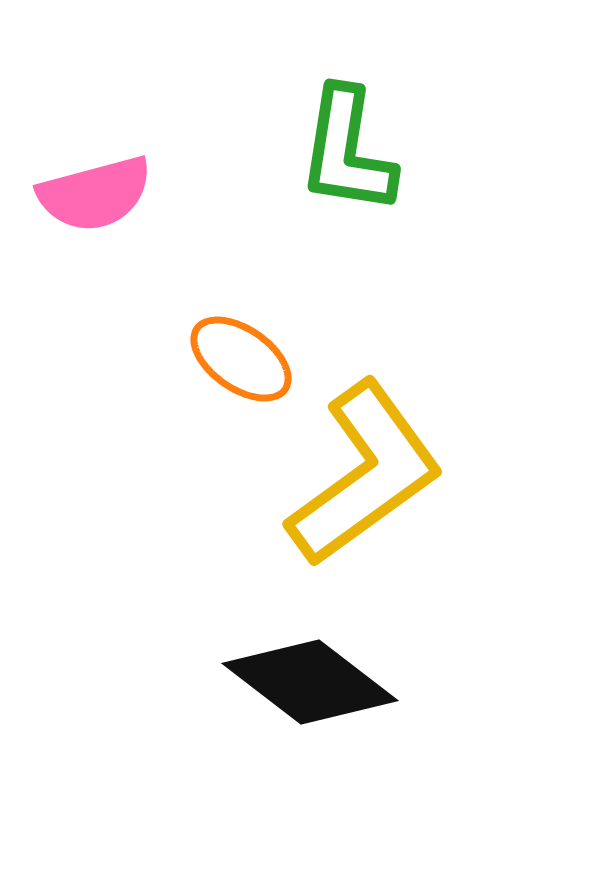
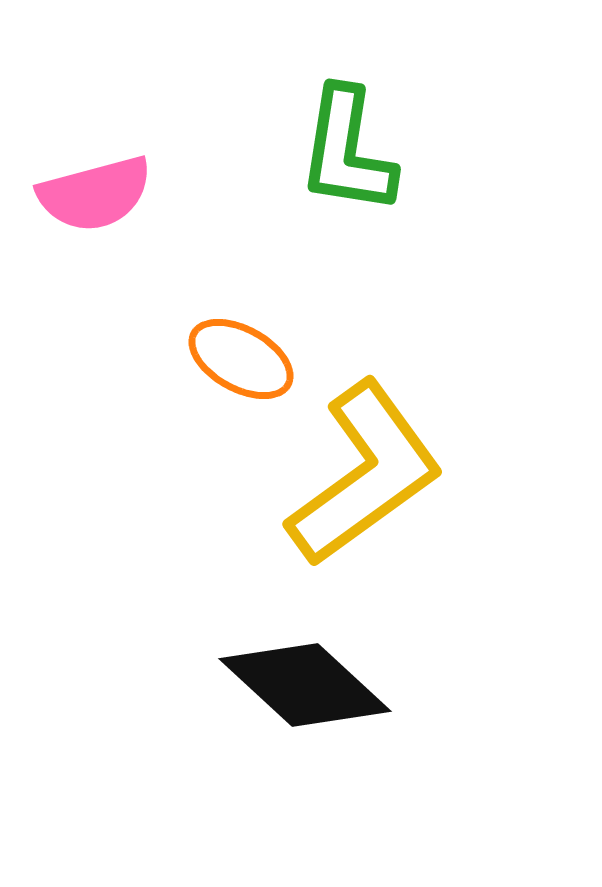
orange ellipse: rotated 6 degrees counterclockwise
black diamond: moved 5 px left, 3 px down; rotated 5 degrees clockwise
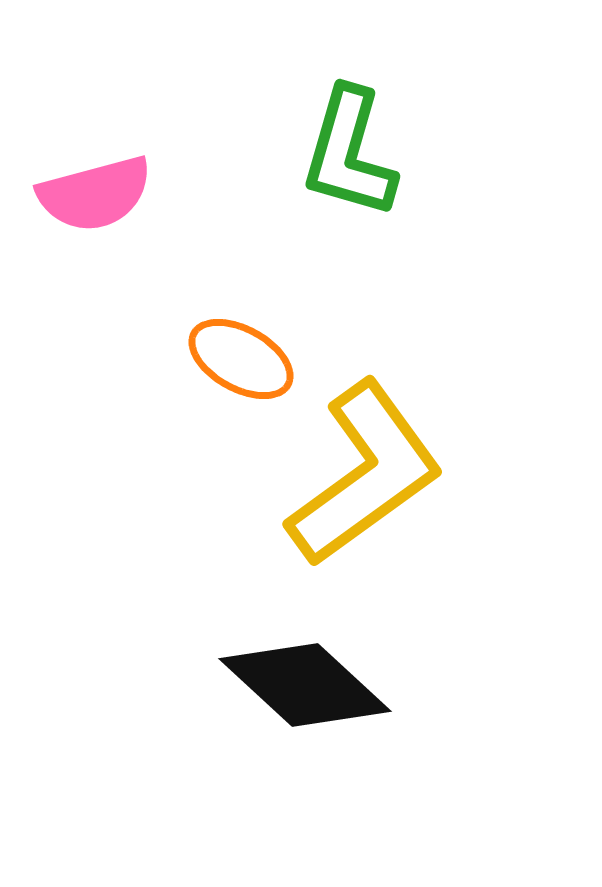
green L-shape: moved 2 px right, 2 px down; rotated 7 degrees clockwise
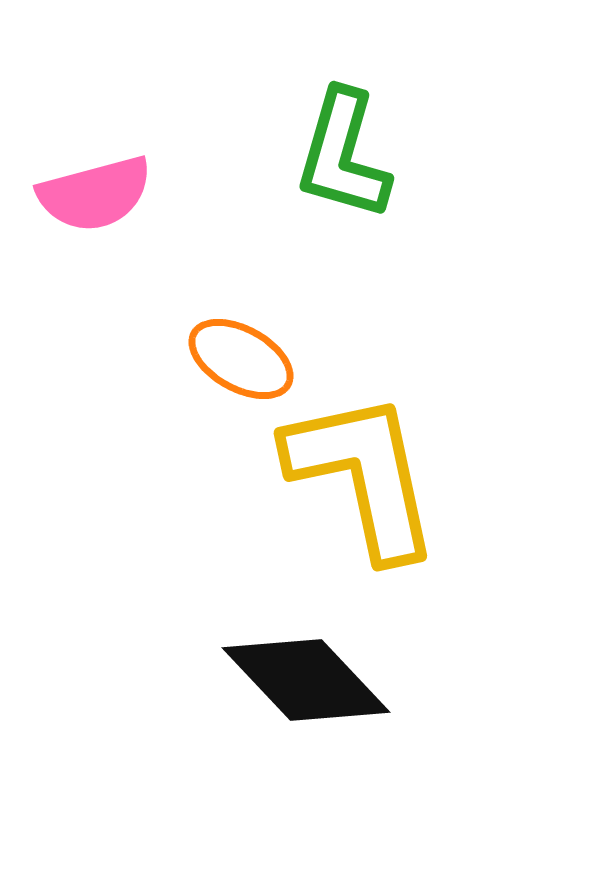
green L-shape: moved 6 px left, 2 px down
yellow L-shape: moved 2 px left, 1 px down; rotated 66 degrees counterclockwise
black diamond: moved 1 px right, 5 px up; rotated 4 degrees clockwise
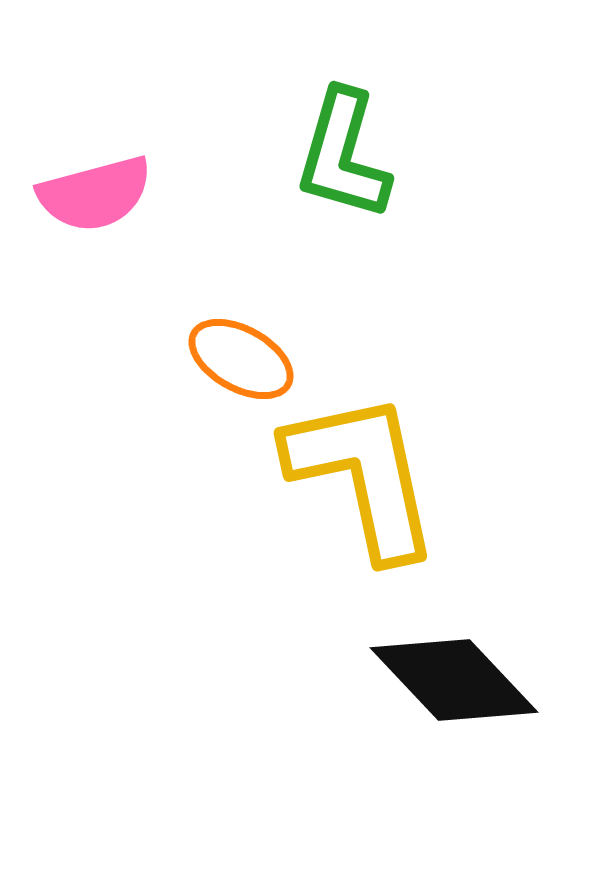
black diamond: moved 148 px right
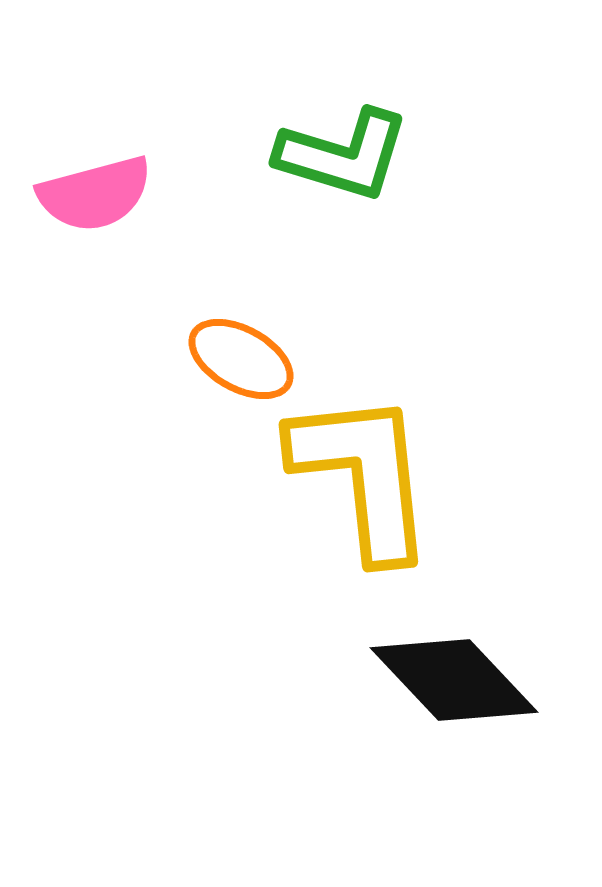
green L-shape: rotated 89 degrees counterclockwise
yellow L-shape: rotated 6 degrees clockwise
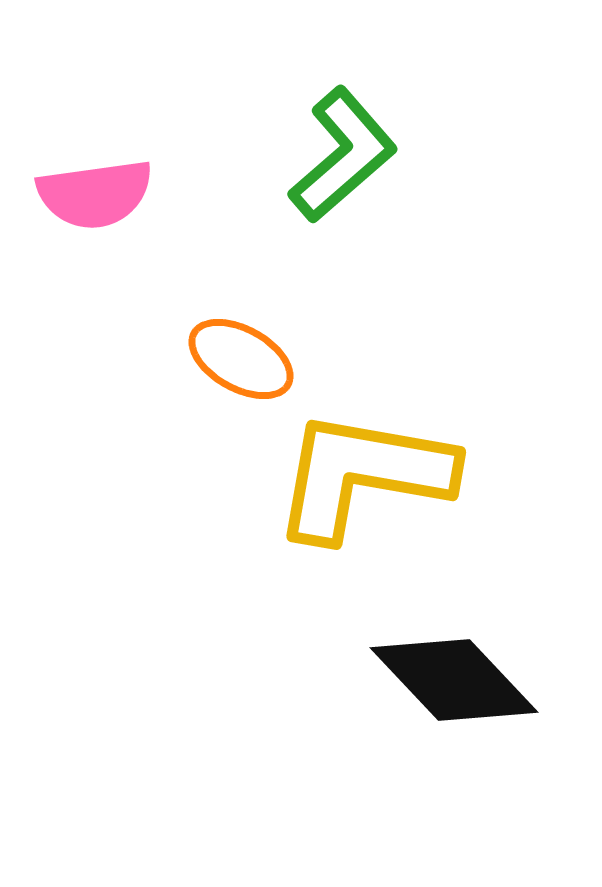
green L-shape: rotated 58 degrees counterclockwise
pink semicircle: rotated 7 degrees clockwise
yellow L-shape: rotated 74 degrees counterclockwise
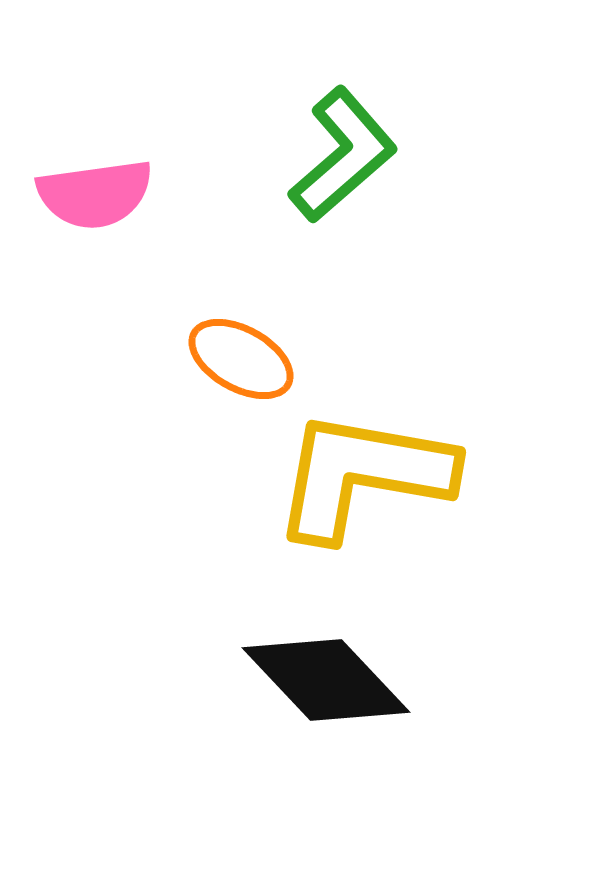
black diamond: moved 128 px left
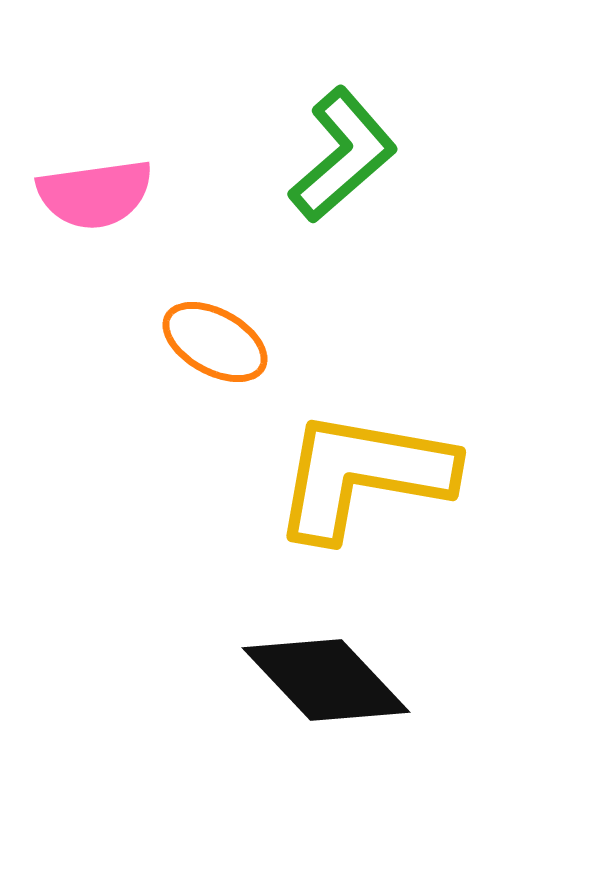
orange ellipse: moved 26 px left, 17 px up
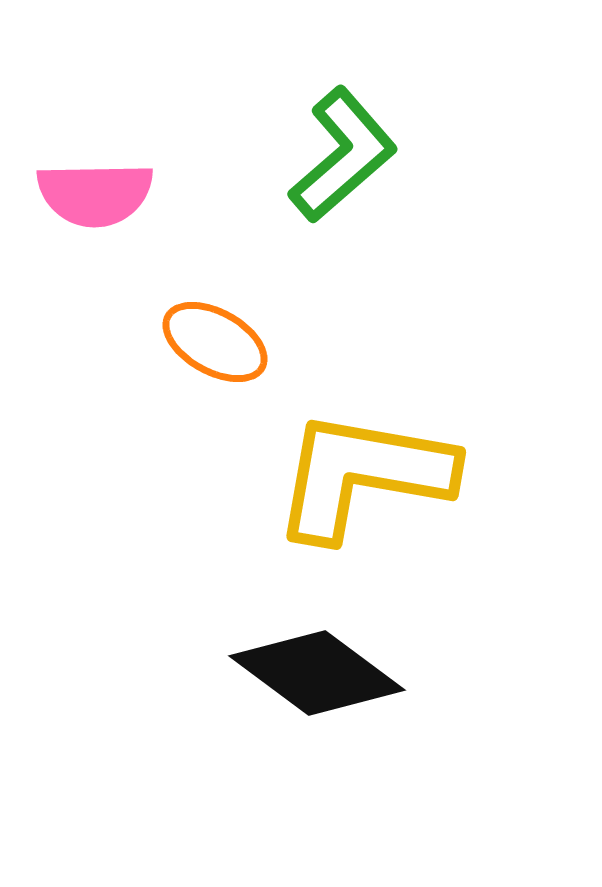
pink semicircle: rotated 7 degrees clockwise
black diamond: moved 9 px left, 7 px up; rotated 10 degrees counterclockwise
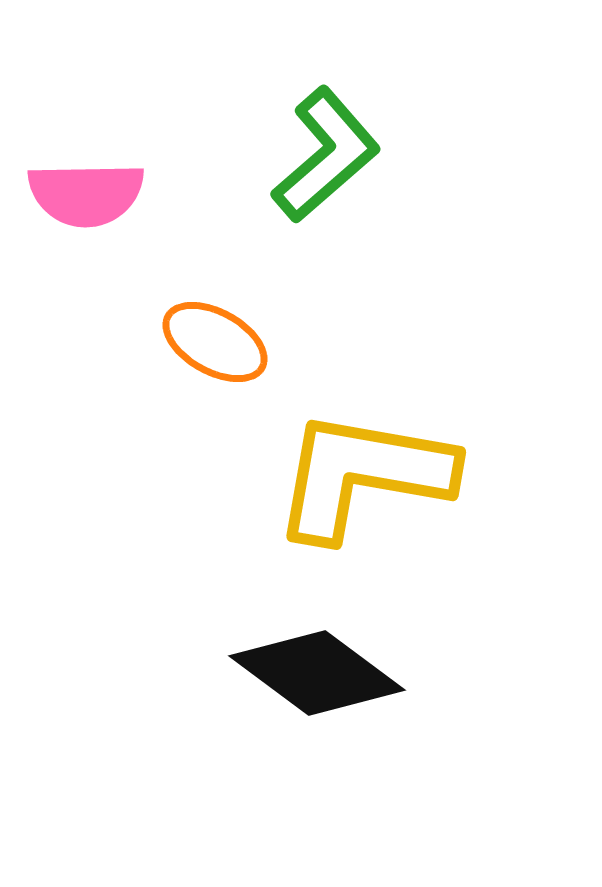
green L-shape: moved 17 px left
pink semicircle: moved 9 px left
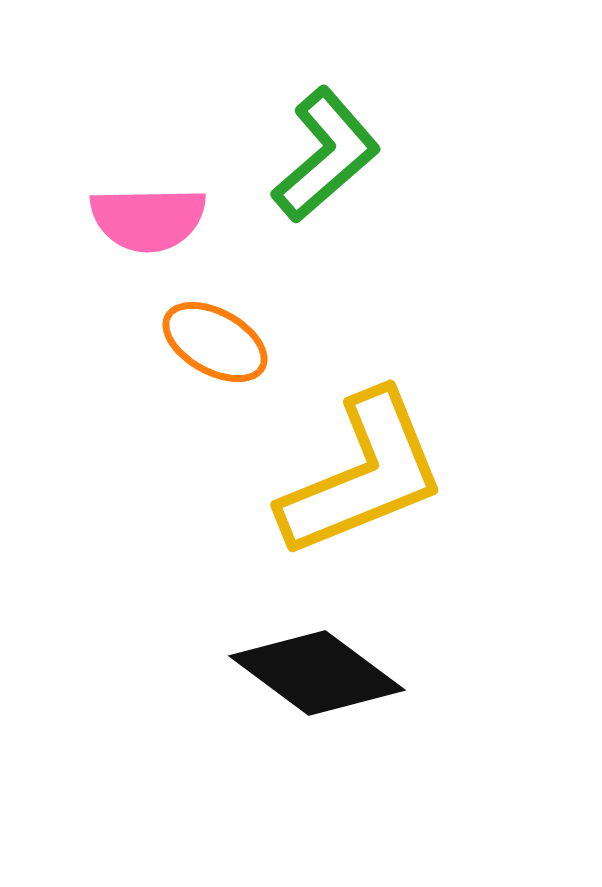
pink semicircle: moved 62 px right, 25 px down
yellow L-shape: rotated 148 degrees clockwise
